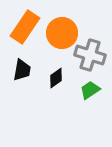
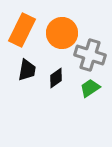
orange rectangle: moved 3 px left, 3 px down; rotated 8 degrees counterclockwise
black trapezoid: moved 5 px right
green trapezoid: moved 2 px up
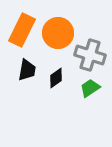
orange circle: moved 4 px left
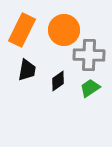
orange circle: moved 6 px right, 3 px up
gray cross: moved 1 px left; rotated 16 degrees counterclockwise
black diamond: moved 2 px right, 3 px down
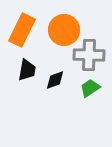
black diamond: moved 3 px left, 1 px up; rotated 15 degrees clockwise
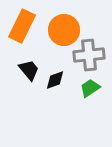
orange rectangle: moved 4 px up
gray cross: rotated 8 degrees counterclockwise
black trapezoid: moved 2 px right; rotated 50 degrees counterclockwise
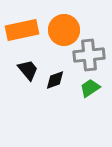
orange rectangle: moved 4 px down; rotated 52 degrees clockwise
black trapezoid: moved 1 px left
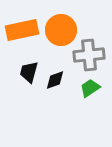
orange circle: moved 3 px left
black trapezoid: moved 1 px right, 2 px down; rotated 125 degrees counterclockwise
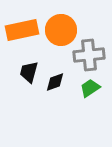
black diamond: moved 2 px down
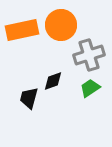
orange circle: moved 5 px up
gray cross: rotated 12 degrees counterclockwise
black trapezoid: moved 26 px down
black diamond: moved 2 px left, 1 px up
